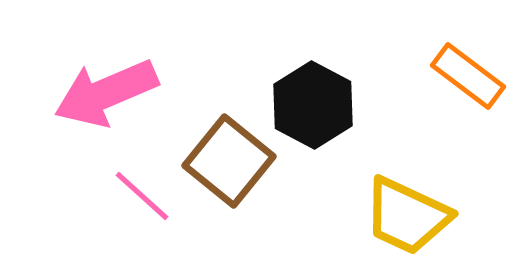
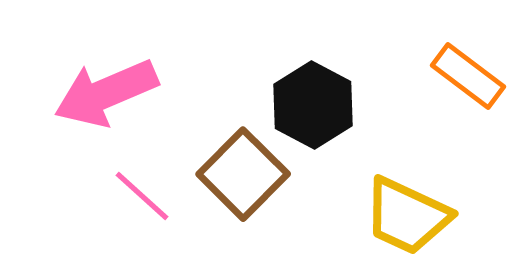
brown square: moved 14 px right, 13 px down; rotated 6 degrees clockwise
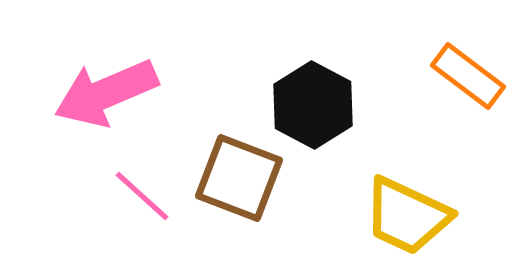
brown square: moved 4 px left, 4 px down; rotated 24 degrees counterclockwise
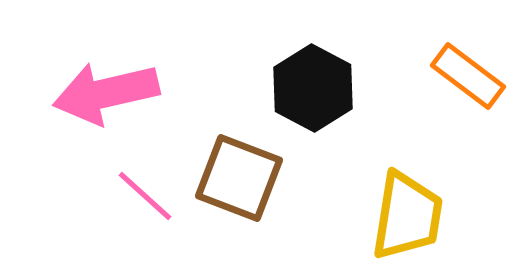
pink arrow: rotated 10 degrees clockwise
black hexagon: moved 17 px up
pink line: moved 3 px right
yellow trapezoid: rotated 106 degrees counterclockwise
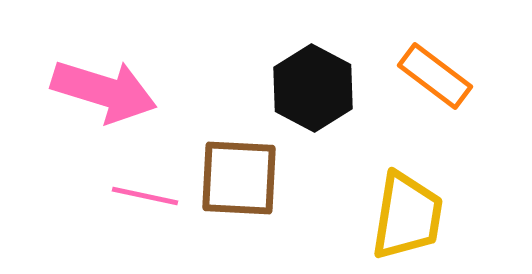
orange rectangle: moved 33 px left
pink arrow: moved 2 px left, 2 px up; rotated 150 degrees counterclockwise
brown square: rotated 18 degrees counterclockwise
pink line: rotated 30 degrees counterclockwise
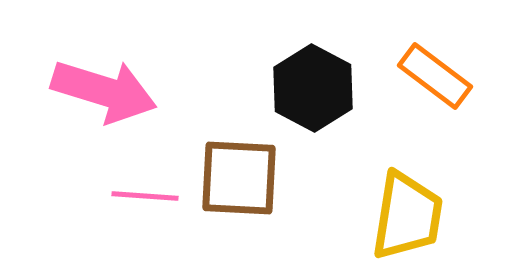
pink line: rotated 8 degrees counterclockwise
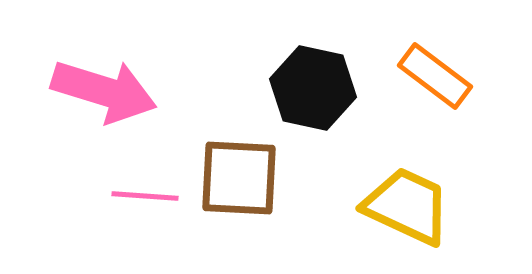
black hexagon: rotated 16 degrees counterclockwise
yellow trapezoid: moved 10 px up; rotated 74 degrees counterclockwise
